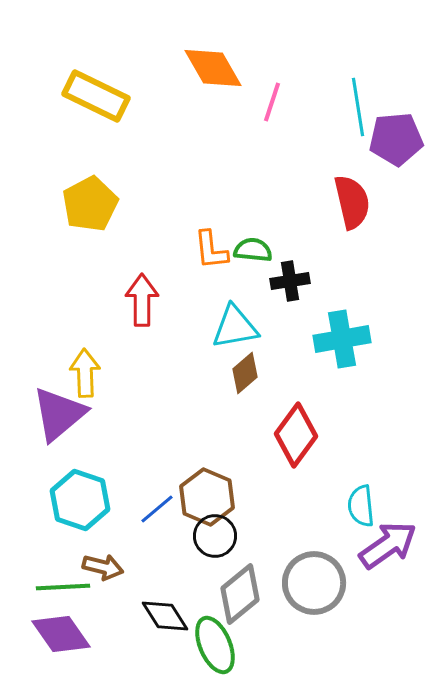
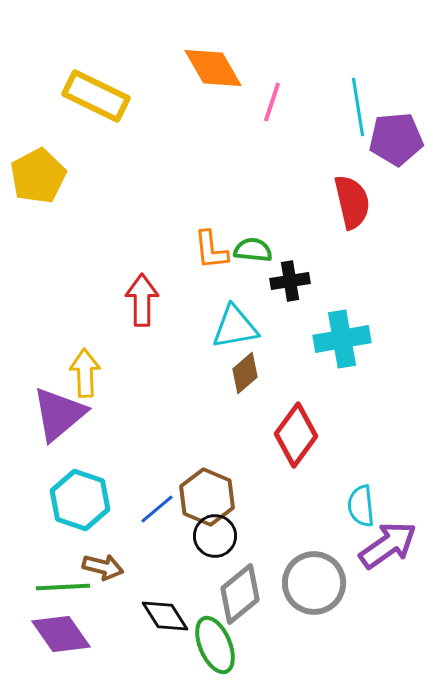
yellow pentagon: moved 52 px left, 28 px up
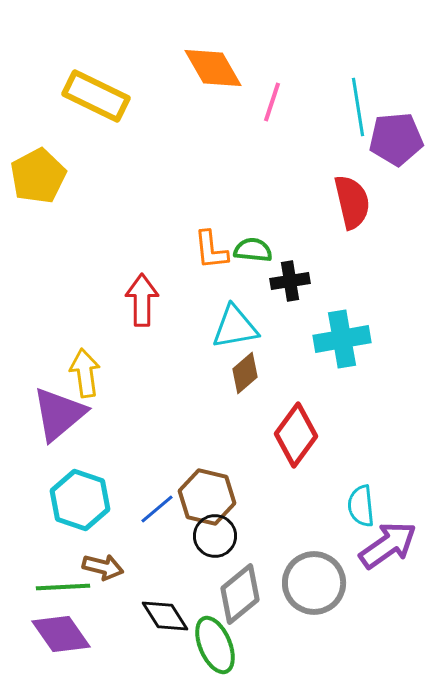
yellow arrow: rotated 6 degrees counterclockwise
brown hexagon: rotated 10 degrees counterclockwise
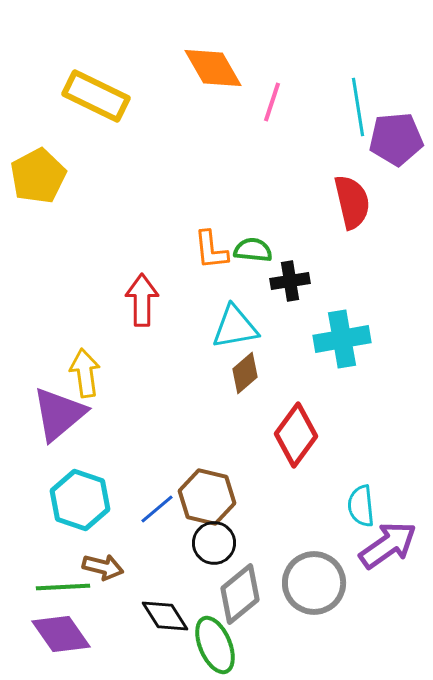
black circle: moved 1 px left, 7 px down
